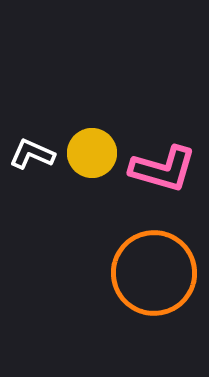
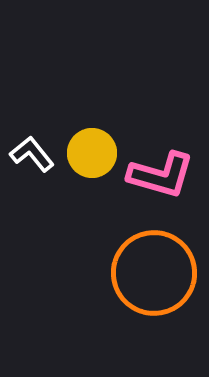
white L-shape: rotated 27 degrees clockwise
pink L-shape: moved 2 px left, 6 px down
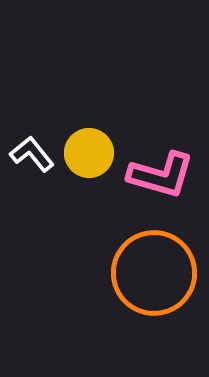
yellow circle: moved 3 px left
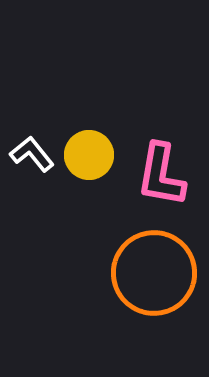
yellow circle: moved 2 px down
pink L-shape: rotated 84 degrees clockwise
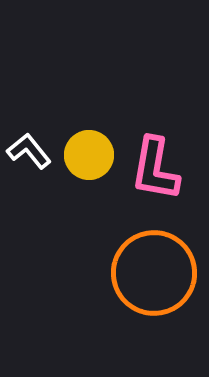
white L-shape: moved 3 px left, 3 px up
pink L-shape: moved 6 px left, 6 px up
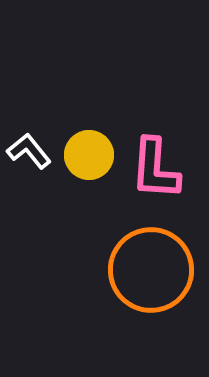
pink L-shape: rotated 6 degrees counterclockwise
orange circle: moved 3 px left, 3 px up
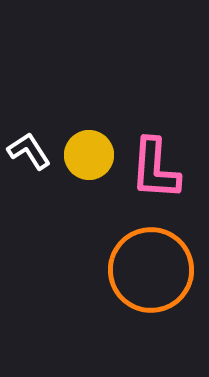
white L-shape: rotated 6 degrees clockwise
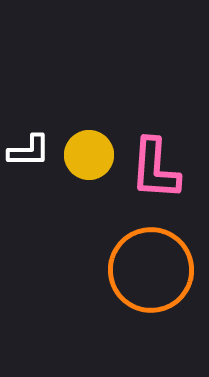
white L-shape: rotated 123 degrees clockwise
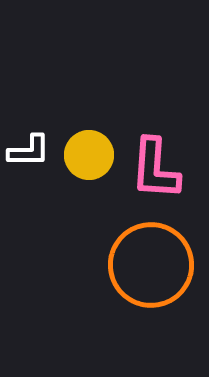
orange circle: moved 5 px up
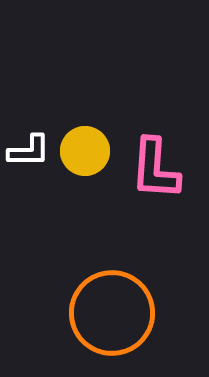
yellow circle: moved 4 px left, 4 px up
orange circle: moved 39 px left, 48 px down
